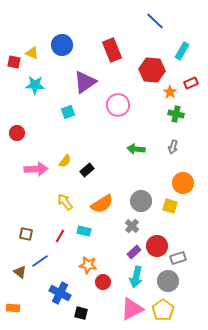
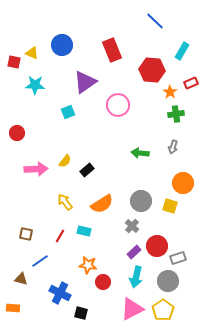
green cross at (176, 114): rotated 21 degrees counterclockwise
green arrow at (136, 149): moved 4 px right, 4 px down
brown triangle at (20, 272): moved 1 px right, 7 px down; rotated 24 degrees counterclockwise
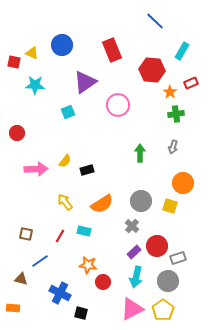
green arrow at (140, 153): rotated 84 degrees clockwise
black rectangle at (87, 170): rotated 24 degrees clockwise
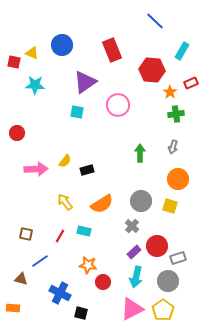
cyan square at (68, 112): moved 9 px right; rotated 32 degrees clockwise
orange circle at (183, 183): moved 5 px left, 4 px up
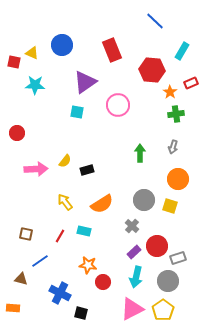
gray circle at (141, 201): moved 3 px right, 1 px up
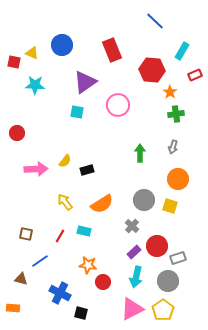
red rectangle at (191, 83): moved 4 px right, 8 px up
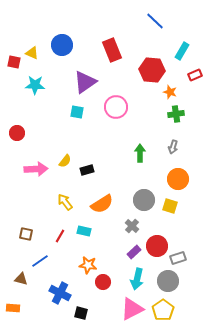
orange star at (170, 92): rotated 16 degrees counterclockwise
pink circle at (118, 105): moved 2 px left, 2 px down
cyan arrow at (136, 277): moved 1 px right, 2 px down
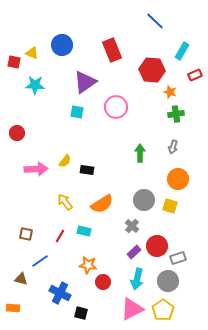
black rectangle at (87, 170): rotated 24 degrees clockwise
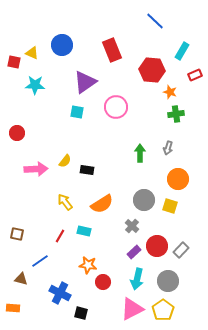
gray arrow at (173, 147): moved 5 px left, 1 px down
brown square at (26, 234): moved 9 px left
gray rectangle at (178, 258): moved 3 px right, 8 px up; rotated 28 degrees counterclockwise
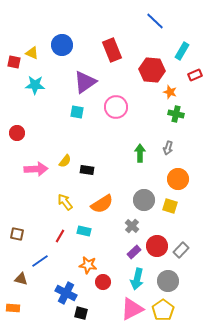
green cross at (176, 114): rotated 21 degrees clockwise
blue cross at (60, 293): moved 6 px right
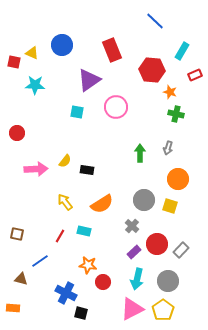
purple triangle at (85, 82): moved 4 px right, 2 px up
red circle at (157, 246): moved 2 px up
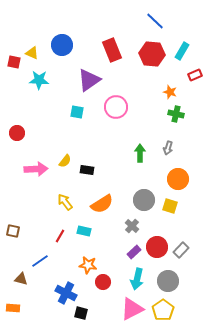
red hexagon at (152, 70): moved 16 px up
cyan star at (35, 85): moved 4 px right, 5 px up
brown square at (17, 234): moved 4 px left, 3 px up
red circle at (157, 244): moved 3 px down
